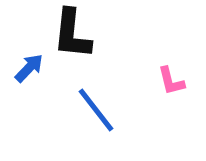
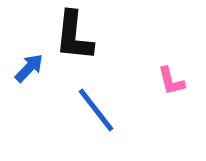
black L-shape: moved 2 px right, 2 px down
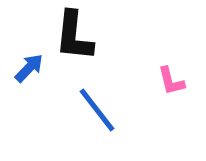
blue line: moved 1 px right
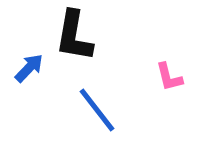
black L-shape: rotated 4 degrees clockwise
pink L-shape: moved 2 px left, 4 px up
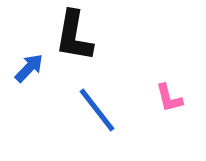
pink L-shape: moved 21 px down
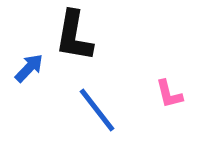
pink L-shape: moved 4 px up
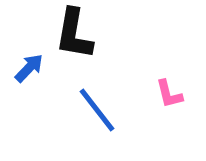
black L-shape: moved 2 px up
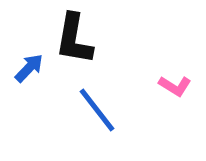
black L-shape: moved 5 px down
pink L-shape: moved 6 px right, 8 px up; rotated 44 degrees counterclockwise
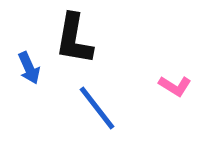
blue arrow: rotated 112 degrees clockwise
blue line: moved 2 px up
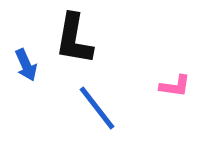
blue arrow: moved 3 px left, 3 px up
pink L-shape: rotated 24 degrees counterclockwise
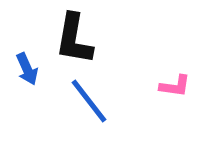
blue arrow: moved 1 px right, 4 px down
blue line: moved 8 px left, 7 px up
